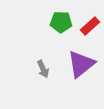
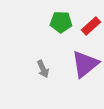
red rectangle: moved 1 px right
purple triangle: moved 4 px right
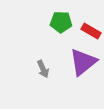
red rectangle: moved 5 px down; rotated 72 degrees clockwise
purple triangle: moved 2 px left, 2 px up
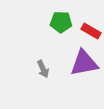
purple triangle: moved 1 px right, 1 px down; rotated 28 degrees clockwise
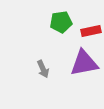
green pentagon: rotated 10 degrees counterclockwise
red rectangle: rotated 42 degrees counterclockwise
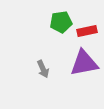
red rectangle: moved 4 px left
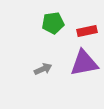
green pentagon: moved 8 px left, 1 px down
gray arrow: rotated 90 degrees counterclockwise
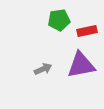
green pentagon: moved 6 px right, 3 px up
purple triangle: moved 3 px left, 2 px down
